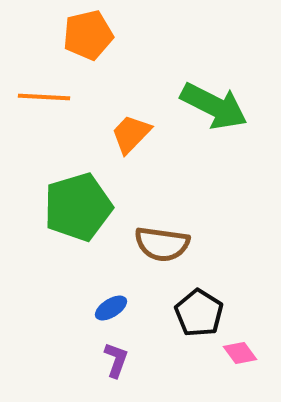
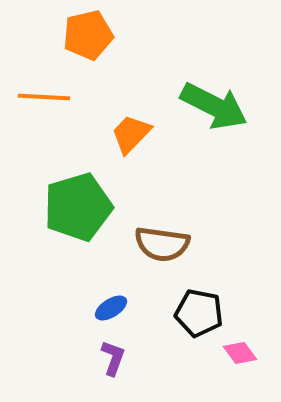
black pentagon: rotated 21 degrees counterclockwise
purple L-shape: moved 3 px left, 2 px up
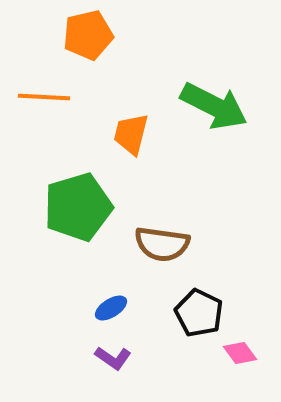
orange trapezoid: rotated 30 degrees counterclockwise
black pentagon: rotated 15 degrees clockwise
purple L-shape: rotated 105 degrees clockwise
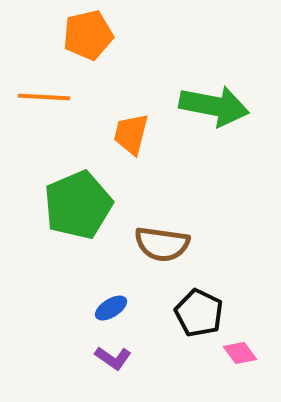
green arrow: rotated 16 degrees counterclockwise
green pentagon: moved 2 px up; rotated 6 degrees counterclockwise
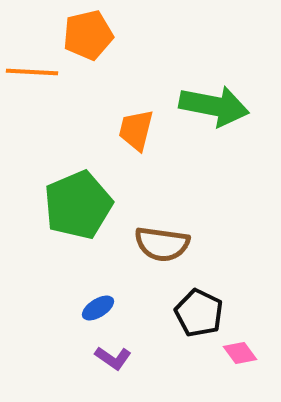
orange line: moved 12 px left, 25 px up
orange trapezoid: moved 5 px right, 4 px up
blue ellipse: moved 13 px left
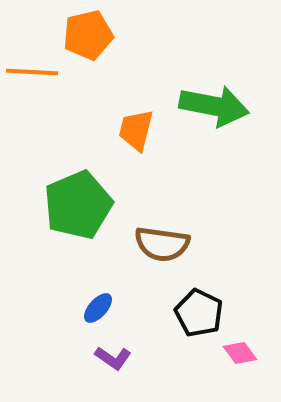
blue ellipse: rotated 16 degrees counterclockwise
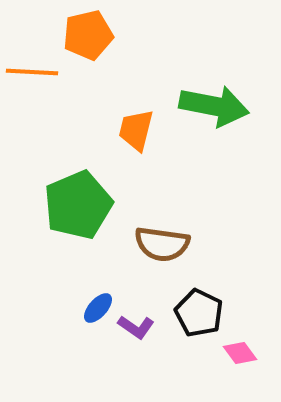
purple L-shape: moved 23 px right, 31 px up
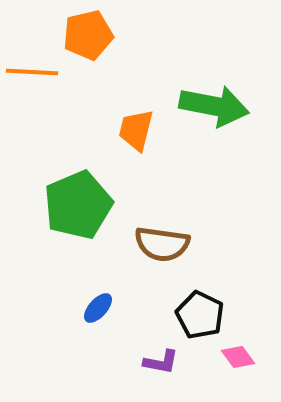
black pentagon: moved 1 px right, 2 px down
purple L-shape: moved 25 px right, 35 px down; rotated 24 degrees counterclockwise
pink diamond: moved 2 px left, 4 px down
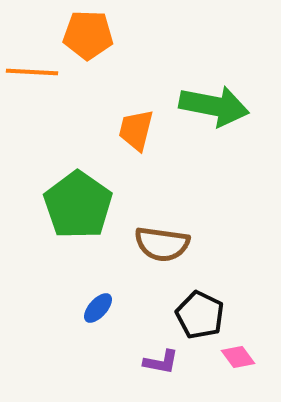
orange pentagon: rotated 15 degrees clockwise
green pentagon: rotated 14 degrees counterclockwise
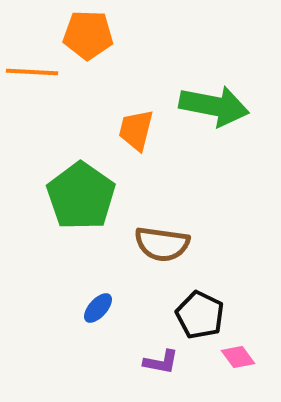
green pentagon: moved 3 px right, 9 px up
